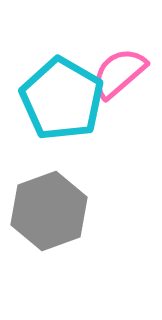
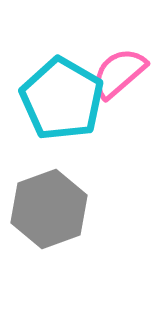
gray hexagon: moved 2 px up
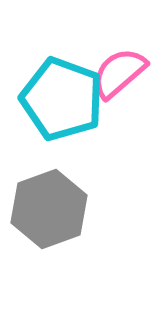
cyan pentagon: rotated 10 degrees counterclockwise
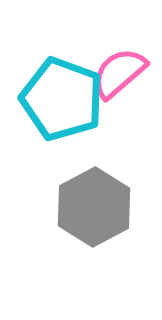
gray hexagon: moved 45 px right, 2 px up; rotated 8 degrees counterclockwise
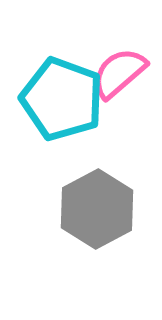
gray hexagon: moved 3 px right, 2 px down
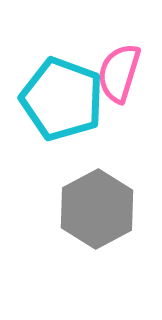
pink semicircle: rotated 32 degrees counterclockwise
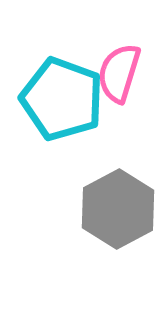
gray hexagon: moved 21 px right
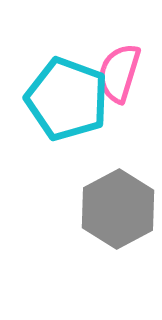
cyan pentagon: moved 5 px right
